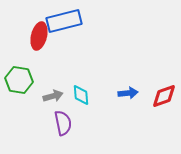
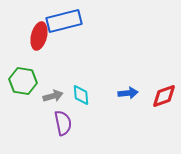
green hexagon: moved 4 px right, 1 px down
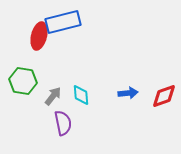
blue rectangle: moved 1 px left, 1 px down
gray arrow: rotated 36 degrees counterclockwise
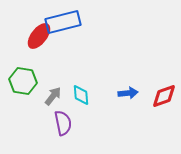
red ellipse: rotated 24 degrees clockwise
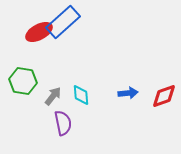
blue rectangle: rotated 28 degrees counterclockwise
red ellipse: moved 4 px up; rotated 24 degrees clockwise
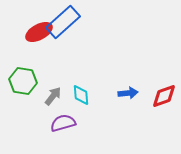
purple semicircle: rotated 95 degrees counterclockwise
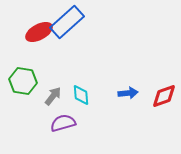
blue rectangle: moved 4 px right
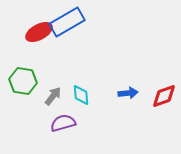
blue rectangle: rotated 12 degrees clockwise
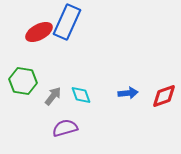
blue rectangle: rotated 36 degrees counterclockwise
cyan diamond: rotated 15 degrees counterclockwise
purple semicircle: moved 2 px right, 5 px down
